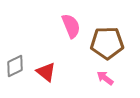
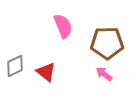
pink semicircle: moved 8 px left
pink arrow: moved 1 px left, 4 px up
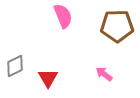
pink semicircle: moved 10 px up
brown pentagon: moved 10 px right, 17 px up
red triangle: moved 2 px right, 6 px down; rotated 20 degrees clockwise
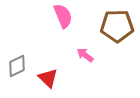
gray diamond: moved 2 px right
pink arrow: moved 19 px left, 19 px up
red triangle: rotated 15 degrees counterclockwise
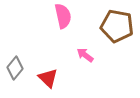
pink semicircle: rotated 10 degrees clockwise
brown pentagon: rotated 12 degrees clockwise
gray diamond: moved 2 px left, 2 px down; rotated 25 degrees counterclockwise
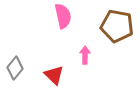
pink arrow: rotated 54 degrees clockwise
red triangle: moved 6 px right, 3 px up
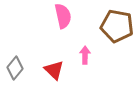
red triangle: moved 5 px up
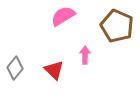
pink semicircle: rotated 110 degrees counterclockwise
brown pentagon: rotated 12 degrees clockwise
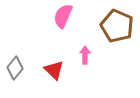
pink semicircle: rotated 35 degrees counterclockwise
